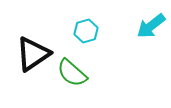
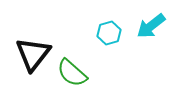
cyan hexagon: moved 23 px right, 2 px down
black triangle: rotated 18 degrees counterclockwise
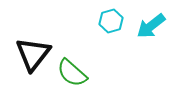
cyan hexagon: moved 2 px right, 12 px up
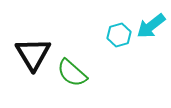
cyan hexagon: moved 8 px right, 14 px down
black triangle: rotated 9 degrees counterclockwise
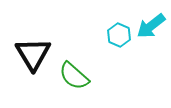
cyan hexagon: rotated 20 degrees counterclockwise
green semicircle: moved 2 px right, 3 px down
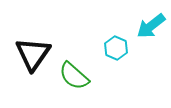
cyan hexagon: moved 3 px left, 13 px down
black triangle: rotated 6 degrees clockwise
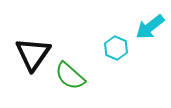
cyan arrow: moved 1 px left, 1 px down
green semicircle: moved 4 px left
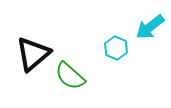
black triangle: rotated 15 degrees clockwise
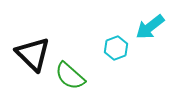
cyan hexagon: rotated 15 degrees clockwise
black triangle: rotated 36 degrees counterclockwise
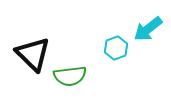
cyan arrow: moved 2 px left, 2 px down
green semicircle: rotated 48 degrees counterclockwise
